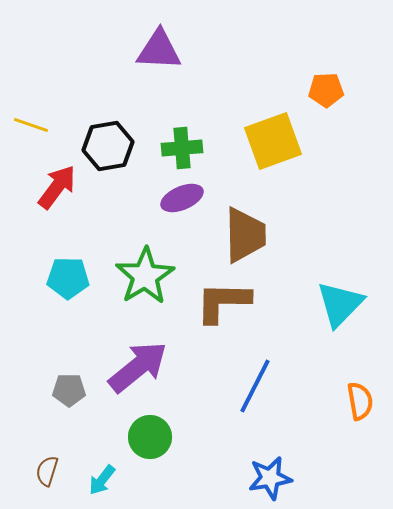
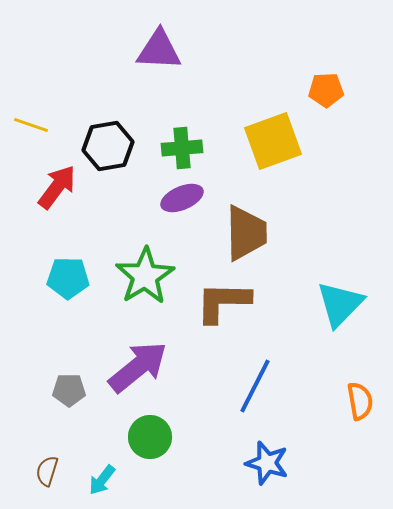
brown trapezoid: moved 1 px right, 2 px up
blue star: moved 3 px left, 15 px up; rotated 27 degrees clockwise
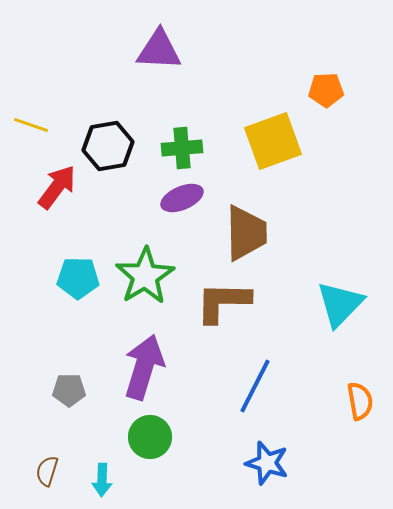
cyan pentagon: moved 10 px right
purple arrow: moved 6 px right; rotated 34 degrees counterclockwise
cyan arrow: rotated 36 degrees counterclockwise
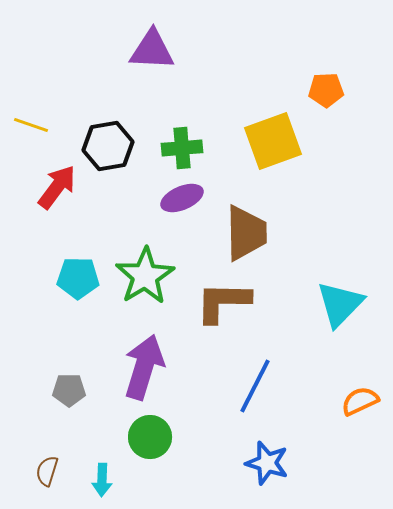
purple triangle: moved 7 px left
orange semicircle: rotated 105 degrees counterclockwise
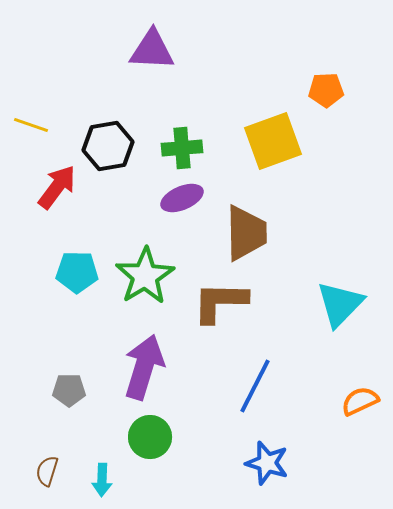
cyan pentagon: moved 1 px left, 6 px up
brown L-shape: moved 3 px left
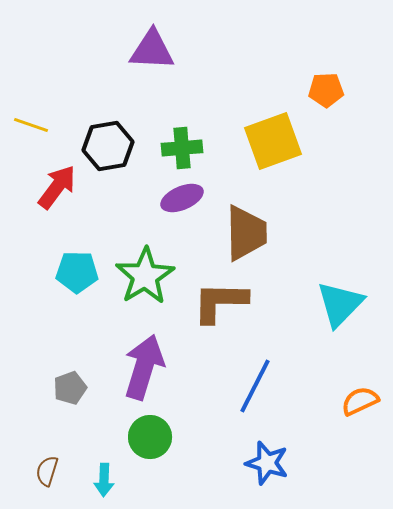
gray pentagon: moved 1 px right, 2 px up; rotated 20 degrees counterclockwise
cyan arrow: moved 2 px right
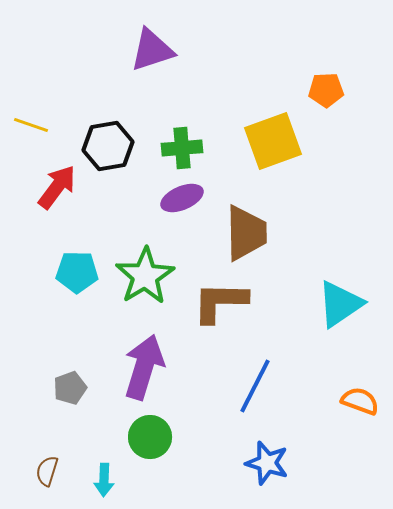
purple triangle: rotated 21 degrees counterclockwise
cyan triangle: rotated 12 degrees clockwise
orange semicircle: rotated 45 degrees clockwise
